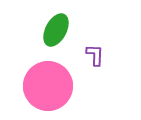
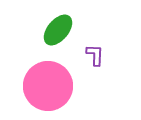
green ellipse: moved 2 px right; rotated 12 degrees clockwise
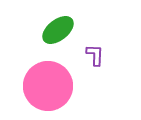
green ellipse: rotated 12 degrees clockwise
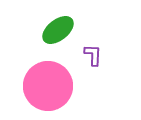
purple L-shape: moved 2 px left
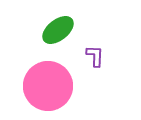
purple L-shape: moved 2 px right, 1 px down
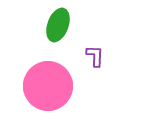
green ellipse: moved 5 px up; rotated 32 degrees counterclockwise
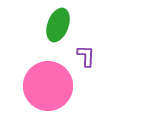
purple L-shape: moved 9 px left
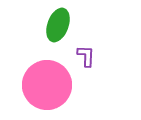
pink circle: moved 1 px left, 1 px up
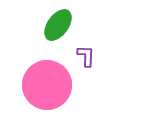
green ellipse: rotated 16 degrees clockwise
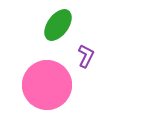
purple L-shape: rotated 25 degrees clockwise
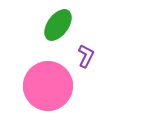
pink circle: moved 1 px right, 1 px down
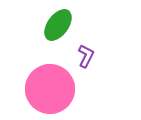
pink circle: moved 2 px right, 3 px down
